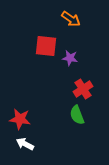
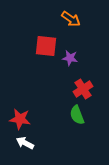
white arrow: moved 1 px up
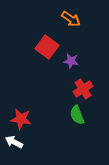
red square: moved 1 px right, 1 px down; rotated 30 degrees clockwise
purple star: moved 1 px right, 3 px down
red star: moved 1 px right
white arrow: moved 11 px left, 1 px up
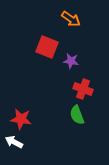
red square: rotated 15 degrees counterclockwise
red cross: rotated 36 degrees counterclockwise
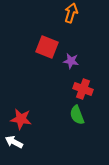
orange arrow: moved 6 px up; rotated 108 degrees counterclockwise
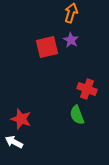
red square: rotated 35 degrees counterclockwise
purple star: moved 21 px up; rotated 21 degrees clockwise
red cross: moved 4 px right
red star: rotated 10 degrees clockwise
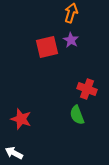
white arrow: moved 11 px down
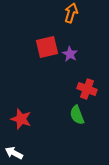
purple star: moved 1 px left, 14 px down
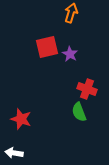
green semicircle: moved 2 px right, 3 px up
white arrow: rotated 18 degrees counterclockwise
